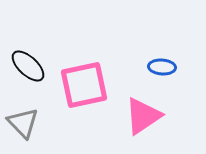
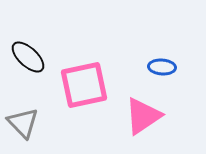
black ellipse: moved 9 px up
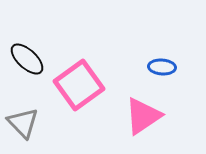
black ellipse: moved 1 px left, 2 px down
pink square: moved 5 px left; rotated 24 degrees counterclockwise
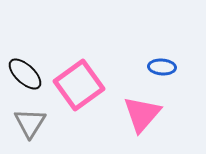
black ellipse: moved 2 px left, 15 px down
pink triangle: moved 1 px left, 2 px up; rotated 15 degrees counterclockwise
gray triangle: moved 7 px right; rotated 16 degrees clockwise
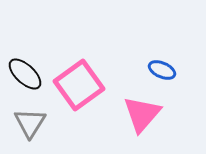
blue ellipse: moved 3 px down; rotated 20 degrees clockwise
